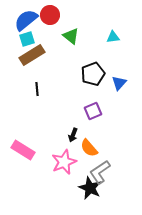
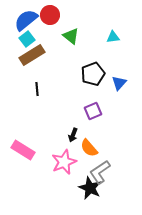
cyan square: rotated 21 degrees counterclockwise
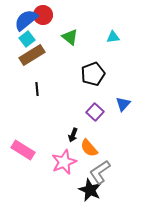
red circle: moved 7 px left
green triangle: moved 1 px left, 1 px down
blue triangle: moved 4 px right, 21 px down
purple square: moved 2 px right, 1 px down; rotated 24 degrees counterclockwise
black star: moved 2 px down
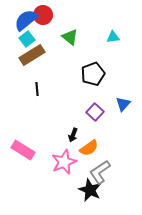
orange semicircle: rotated 84 degrees counterclockwise
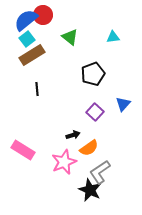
black arrow: rotated 128 degrees counterclockwise
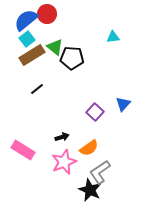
red circle: moved 4 px right, 1 px up
green triangle: moved 15 px left, 10 px down
black pentagon: moved 21 px left, 16 px up; rotated 25 degrees clockwise
black line: rotated 56 degrees clockwise
black arrow: moved 11 px left, 2 px down
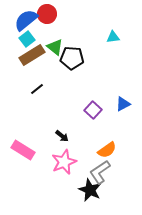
blue triangle: rotated 21 degrees clockwise
purple square: moved 2 px left, 2 px up
black arrow: moved 1 px up; rotated 56 degrees clockwise
orange semicircle: moved 18 px right, 2 px down
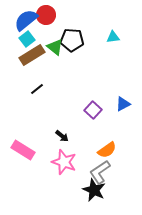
red circle: moved 1 px left, 1 px down
black pentagon: moved 18 px up
pink star: rotated 30 degrees counterclockwise
black star: moved 4 px right
